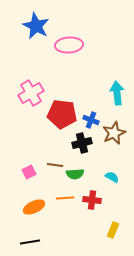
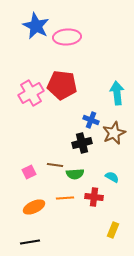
pink ellipse: moved 2 px left, 8 px up
red pentagon: moved 29 px up
red cross: moved 2 px right, 3 px up
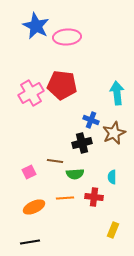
brown line: moved 4 px up
cyan semicircle: rotated 120 degrees counterclockwise
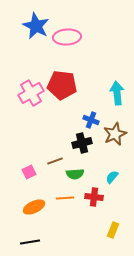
brown star: moved 1 px right, 1 px down
brown line: rotated 28 degrees counterclockwise
cyan semicircle: rotated 40 degrees clockwise
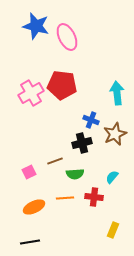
blue star: rotated 12 degrees counterclockwise
pink ellipse: rotated 68 degrees clockwise
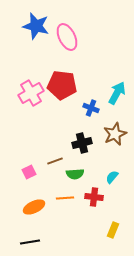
cyan arrow: rotated 35 degrees clockwise
blue cross: moved 12 px up
